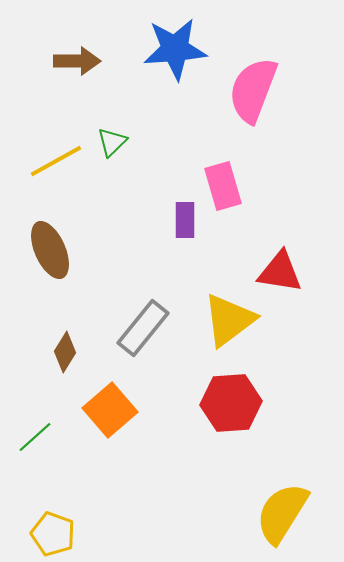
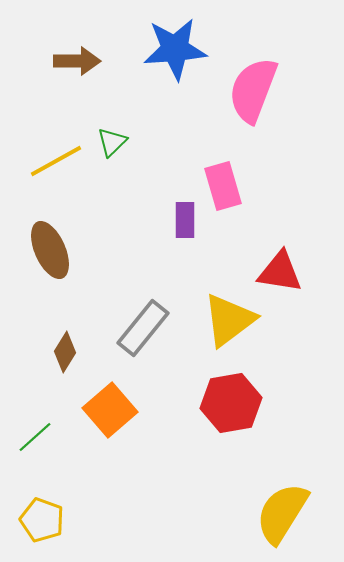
red hexagon: rotated 6 degrees counterclockwise
yellow pentagon: moved 11 px left, 14 px up
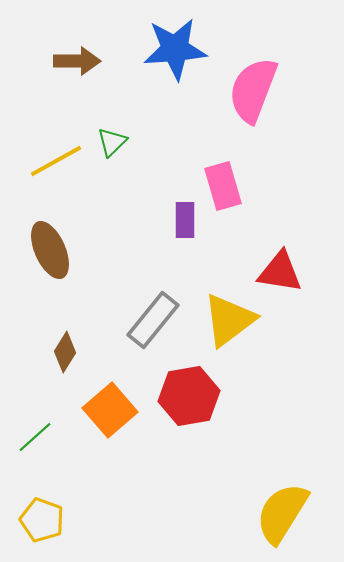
gray rectangle: moved 10 px right, 8 px up
red hexagon: moved 42 px left, 7 px up
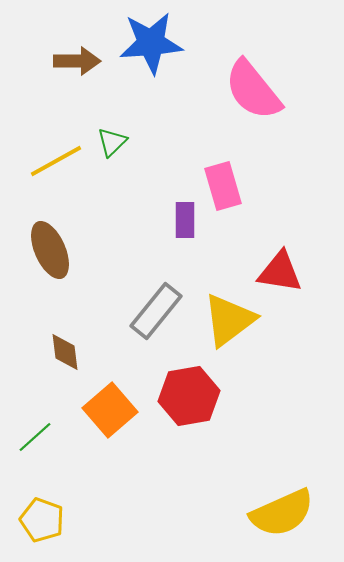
blue star: moved 24 px left, 6 px up
pink semicircle: rotated 60 degrees counterclockwise
gray rectangle: moved 3 px right, 9 px up
brown diamond: rotated 39 degrees counterclockwise
yellow semicircle: rotated 146 degrees counterclockwise
